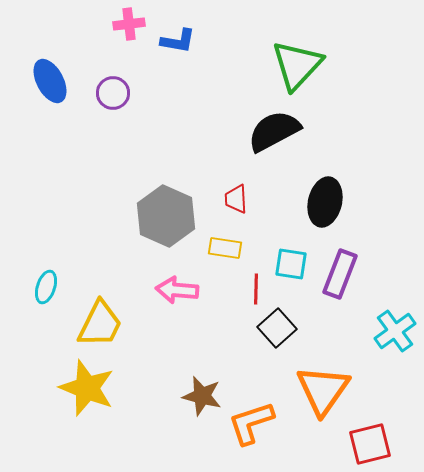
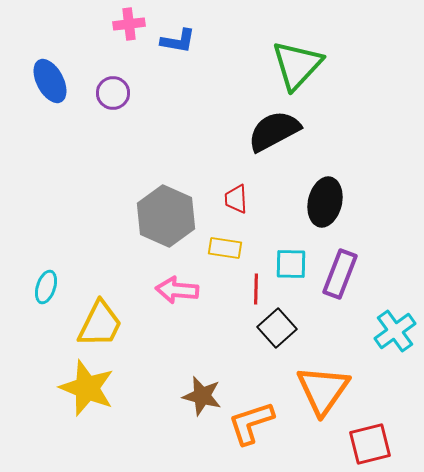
cyan square: rotated 8 degrees counterclockwise
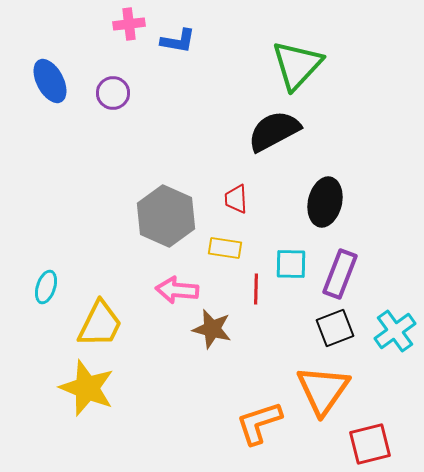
black square: moved 58 px right; rotated 21 degrees clockwise
brown star: moved 10 px right, 67 px up
orange L-shape: moved 8 px right
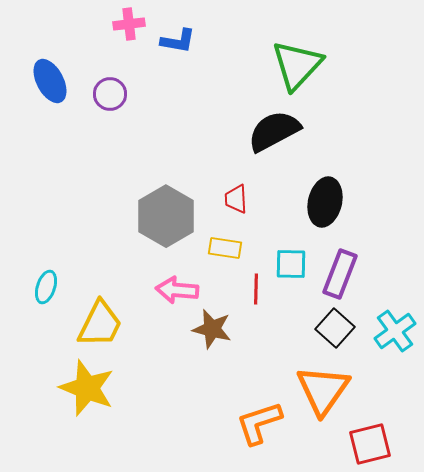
purple circle: moved 3 px left, 1 px down
gray hexagon: rotated 6 degrees clockwise
black square: rotated 27 degrees counterclockwise
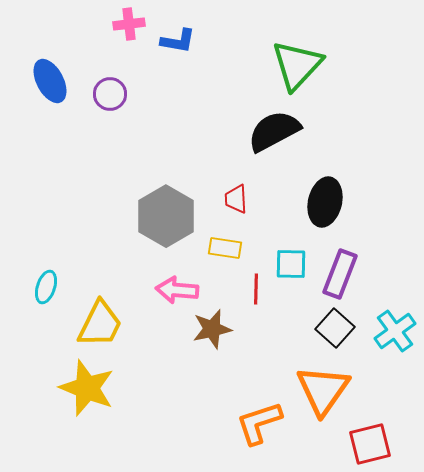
brown star: rotated 27 degrees counterclockwise
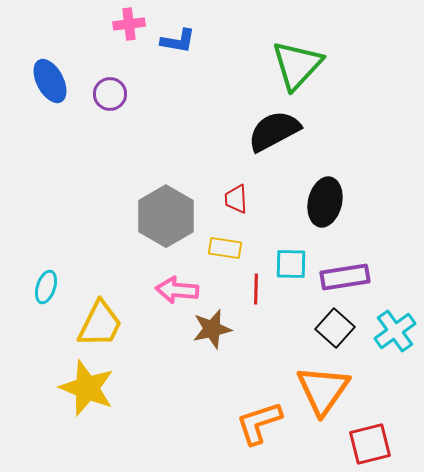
purple rectangle: moved 5 px right, 3 px down; rotated 60 degrees clockwise
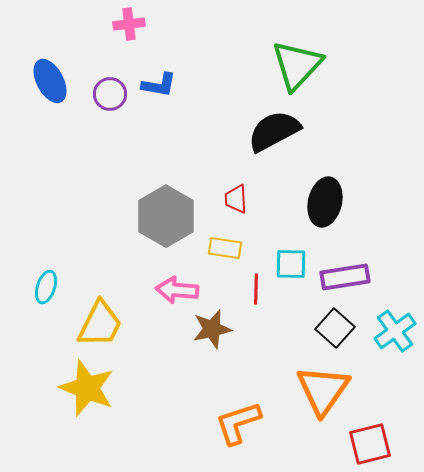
blue L-shape: moved 19 px left, 44 px down
orange L-shape: moved 21 px left
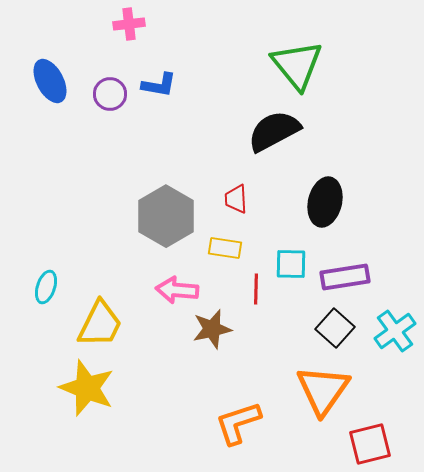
green triangle: rotated 22 degrees counterclockwise
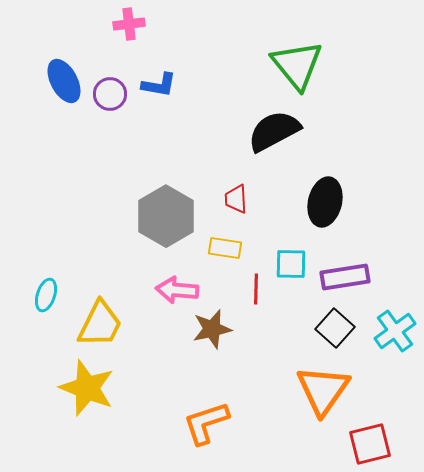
blue ellipse: moved 14 px right
cyan ellipse: moved 8 px down
orange L-shape: moved 32 px left
